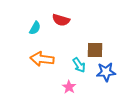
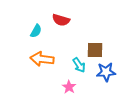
cyan semicircle: moved 1 px right, 3 px down
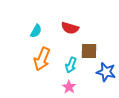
red semicircle: moved 9 px right, 8 px down
brown square: moved 6 px left, 1 px down
orange arrow: rotated 75 degrees counterclockwise
cyan arrow: moved 8 px left; rotated 56 degrees clockwise
blue star: rotated 18 degrees clockwise
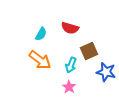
cyan semicircle: moved 5 px right, 3 px down
brown square: rotated 24 degrees counterclockwise
orange arrow: moved 2 px left, 1 px down; rotated 75 degrees counterclockwise
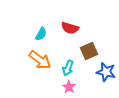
cyan arrow: moved 3 px left, 3 px down
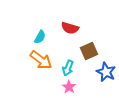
cyan semicircle: moved 1 px left, 3 px down
orange arrow: moved 1 px right
blue star: rotated 12 degrees clockwise
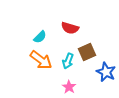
cyan semicircle: rotated 16 degrees clockwise
brown square: moved 2 px left, 1 px down
cyan arrow: moved 7 px up
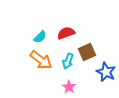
red semicircle: moved 4 px left, 5 px down; rotated 144 degrees clockwise
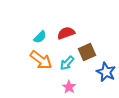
cyan arrow: moved 1 px left, 2 px down; rotated 21 degrees clockwise
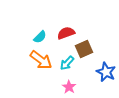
brown square: moved 3 px left, 3 px up
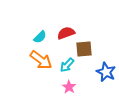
brown square: rotated 18 degrees clockwise
cyan arrow: moved 2 px down
